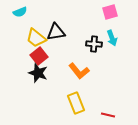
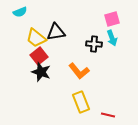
pink square: moved 2 px right, 7 px down
black star: moved 3 px right, 1 px up
yellow rectangle: moved 5 px right, 1 px up
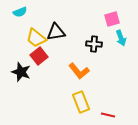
cyan arrow: moved 9 px right
black star: moved 20 px left
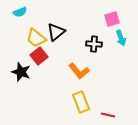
black triangle: rotated 30 degrees counterclockwise
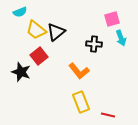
yellow trapezoid: moved 8 px up
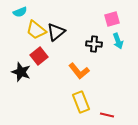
cyan arrow: moved 3 px left, 3 px down
red line: moved 1 px left
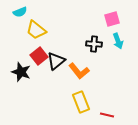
black triangle: moved 29 px down
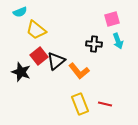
yellow rectangle: moved 1 px left, 2 px down
red line: moved 2 px left, 11 px up
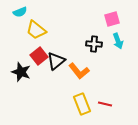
yellow rectangle: moved 2 px right
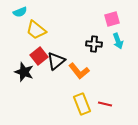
black star: moved 3 px right
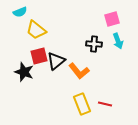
red square: rotated 24 degrees clockwise
